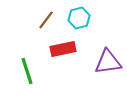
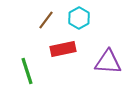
cyan hexagon: rotated 15 degrees counterclockwise
purple triangle: rotated 12 degrees clockwise
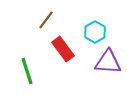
cyan hexagon: moved 16 px right, 14 px down
red rectangle: rotated 65 degrees clockwise
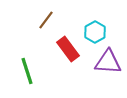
red rectangle: moved 5 px right
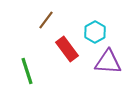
red rectangle: moved 1 px left
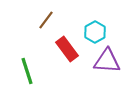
purple triangle: moved 1 px left, 1 px up
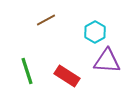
brown line: rotated 24 degrees clockwise
red rectangle: moved 27 px down; rotated 20 degrees counterclockwise
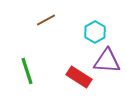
red rectangle: moved 12 px right, 1 px down
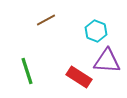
cyan hexagon: moved 1 px right, 1 px up; rotated 10 degrees counterclockwise
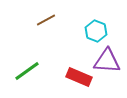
green line: rotated 72 degrees clockwise
red rectangle: rotated 10 degrees counterclockwise
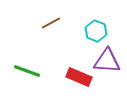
brown line: moved 5 px right, 3 px down
green line: rotated 56 degrees clockwise
